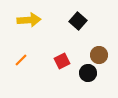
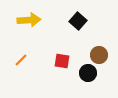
red square: rotated 35 degrees clockwise
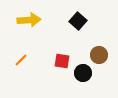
black circle: moved 5 px left
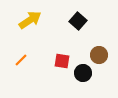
yellow arrow: moved 1 px right; rotated 30 degrees counterclockwise
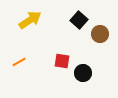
black square: moved 1 px right, 1 px up
brown circle: moved 1 px right, 21 px up
orange line: moved 2 px left, 2 px down; rotated 16 degrees clockwise
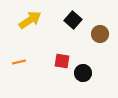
black square: moved 6 px left
orange line: rotated 16 degrees clockwise
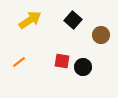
brown circle: moved 1 px right, 1 px down
orange line: rotated 24 degrees counterclockwise
black circle: moved 6 px up
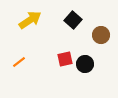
red square: moved 3 px right, 2 px up; rotated 21 degrees counterclockwise
black circle: moved 2 px right, 3 px up
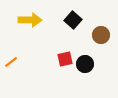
yellow arrow: rotated 35 degrees clockwise
orange line: moved 8 px left
